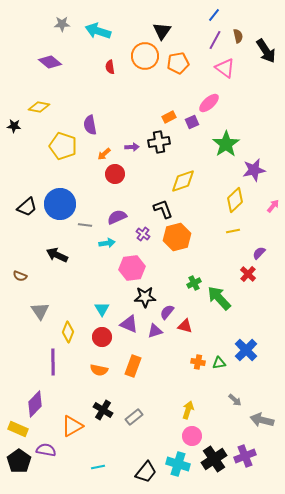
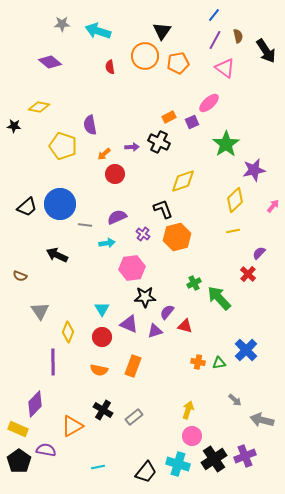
black cross at (159, 142): rotated 35 degrees clockwise
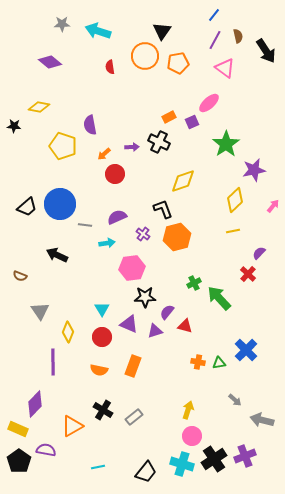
cyan cross at (178, 464): moved 4 px right
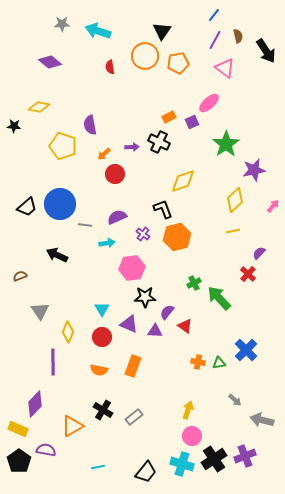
brown semicircle at (20, 276): rotated 136 degrees clockwise
red triangle at (185, 326): rotated 21 degrees clockwise
purple triangle at (155, 331): rotated 21 degrees clockwise
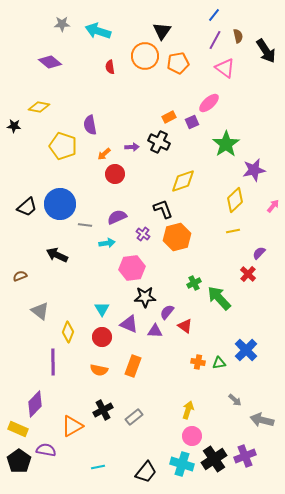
gray triangle at (40, 311): rotated 18 degrees counterclockwise
black cross at (103, 410): rotated 30 degrees clockwise
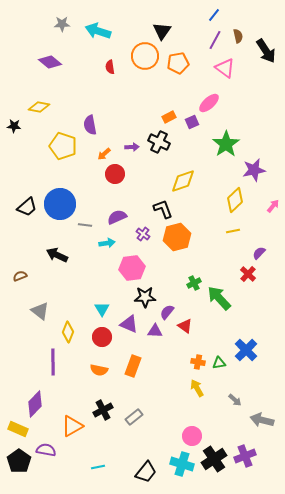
yellow arrow at (188, 410): moved 9 px right, 22 px up; rotated 48 degrees counterclockwise
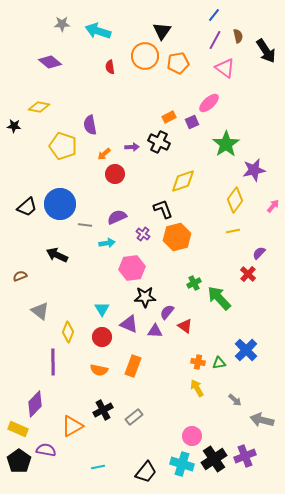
yellow diamond at (235, 200): rotated 10 degrees counterclockwise
